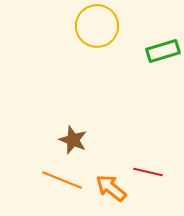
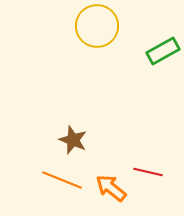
green rectangle: rotated 12 degrees counterclockwise
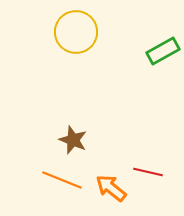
yellow circle: moved 21 px left, 6 px down
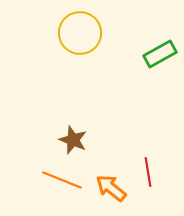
yellow circle: moved 4 px right, 1 px down
green rectangle: moved 3 px left, 3 px down
red line: rotated 68 degrees clockwise
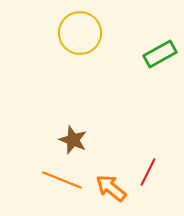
red line: rotated 36 degrees clockwise
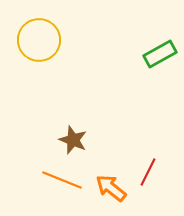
yellow circle: moved 41 px left, 7 px down
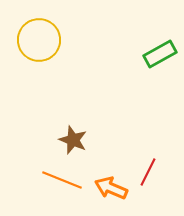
orange arrow: rotated 16 degrees counterclockwise
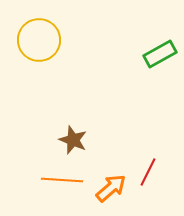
orange line: rotated 18 degrees counterclockwise
orange arrow: rotated 116 degrees clockwise
